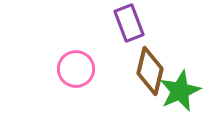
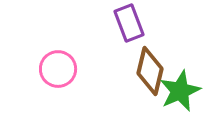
pink circle: moved 18 px left
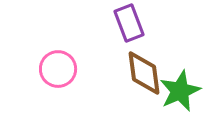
brown diamond: moved 6 px left, 2 px down; rotated 21 degrees counterclockwise
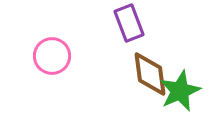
pink circle: moved 6 px left, 13 px up
brown diamond: moved 6 px right, 1 px down
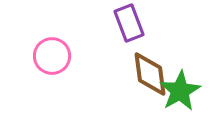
green star: rotated 6 degrees counterclockwise
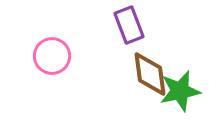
purple rectangle: moved 2 px down
green star: rotated 18 degrees clockwise
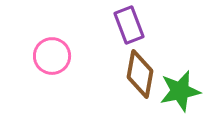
brown diamond: moved 10 px left; rotated 18 degrees clockwise
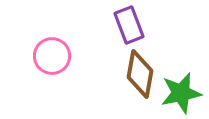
green star: moved 1 px right, 2 px down
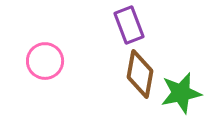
pink circle: moved 7 px left, 5 px down
